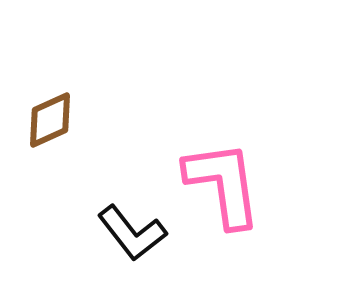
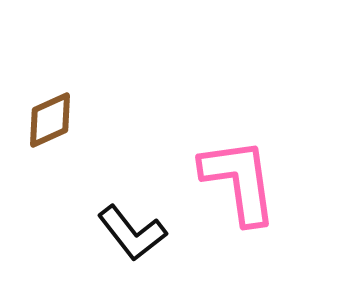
pink L-shape: moved 16 px right, 3 px up
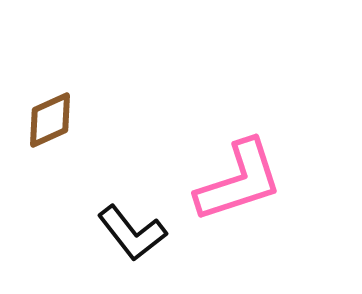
pink L-shape: rotated 80 degrees clockwise
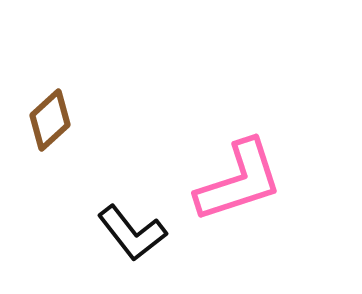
brown diamond: rotated 18 degrees counterclockwise
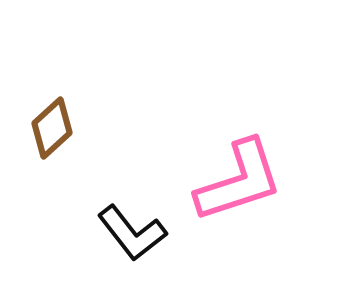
brown diamond: moved 2 px right, 8 px down
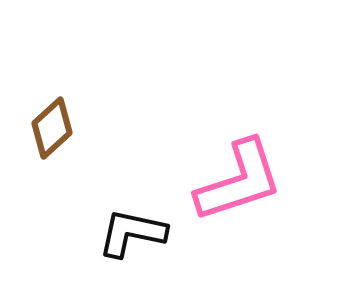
black L-shape: rotated 140 degrees clockwise
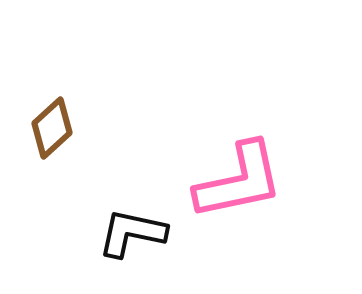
pink L-shape: rotated 6 degrees clockwise
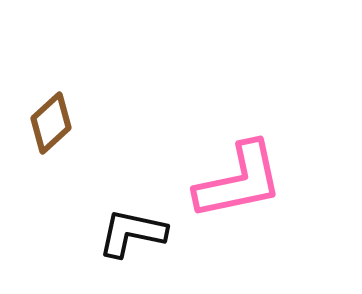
brown diamond: moved 1 px left, 5 px up
